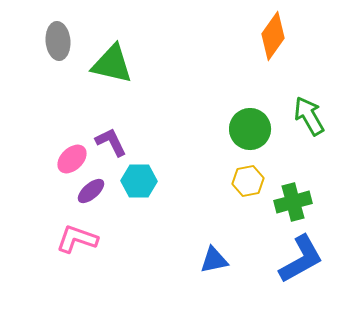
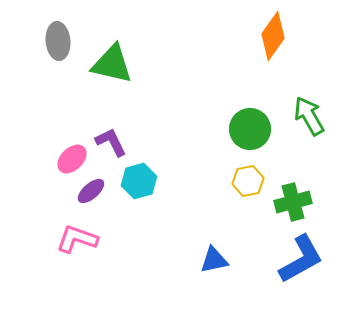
cyan hexagon: rotated 16 degrees counterclockwise
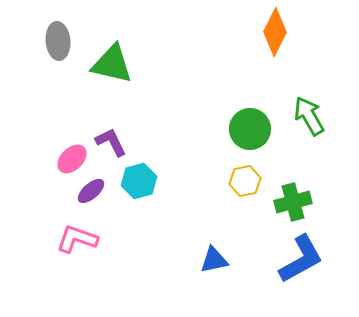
orange diamond: moved 2 px right, 4 px up; rotated 9 degrees counterclockwise
yellow hexagon: moved 3 px left
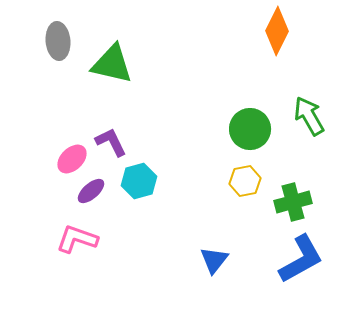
orange diamond: moved 2 px right, 1 px up
blue triangle: rotated 40 degrees counterclockwise
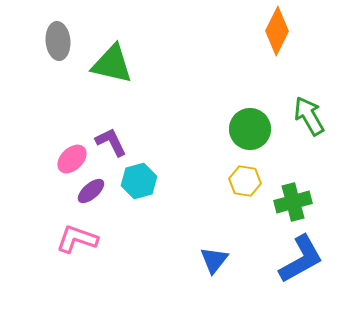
yellow hexagon: rotated 20 degrees clockwise
